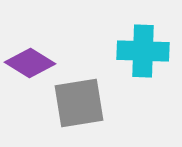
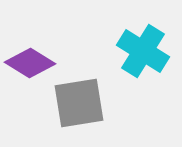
cyan cross: rotated 30 degrees clockwise
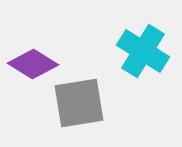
purple diamond: moved 3 px right, 1 px down
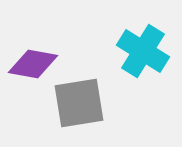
purple diamond: rotated 21 degrees counterclockwise
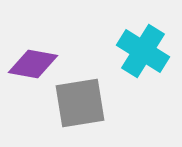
gray square: moved 1 px right
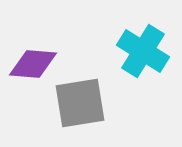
purple diamond: rotated 6 degrees counterclockwise
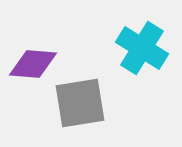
cyan cross: moved 1 px left, 3 px up
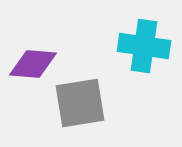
cyan cross: moved 2 px right, 2 px up; rotated 24 degrees counterclockwise
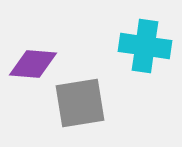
cyan cross: moved 1 px right
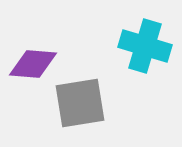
cyan cross: rotated 9 degrees clockwise
